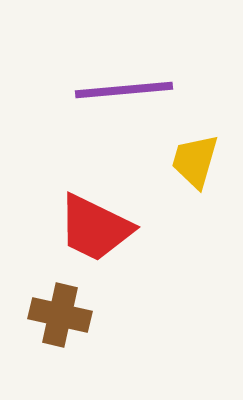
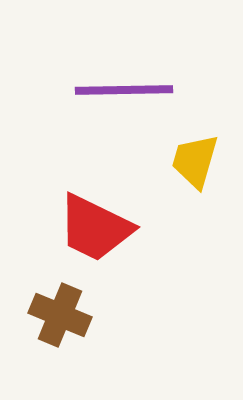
purple line: rotated 4 degrees clockwise
brown cross: rotated 10 degrees clockwise
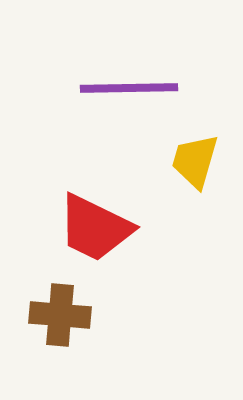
purple line: moved 5 px right, 2 px up
brown cross: rotated 18 degrees counterclockwise
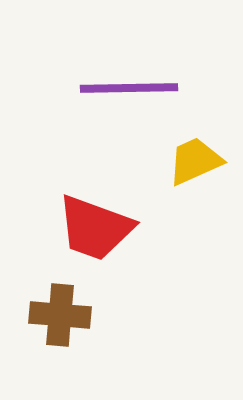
yellow trapezoid: rotated 50 degrees clockwise
red trapezoid: rotated 6 degrees counterclockwise
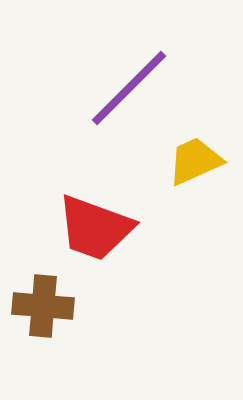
purple line: rotated 44 degrees counterclockwise
brown cross: moved 17 px left, 9 px up
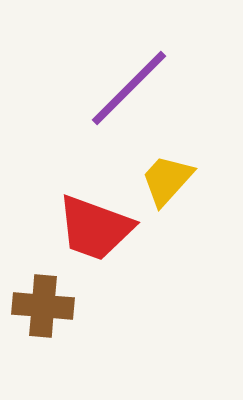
yellow trapezoid: moved 28 px left, 19 px down; rotated 24 degrees counterclockwise
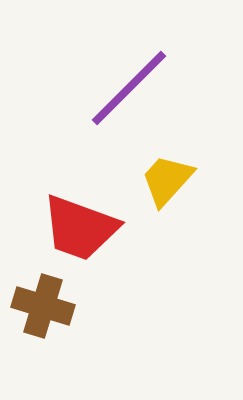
red trapezoid: moved 15 px left
brown cross: rotated 12 degrees clockwise
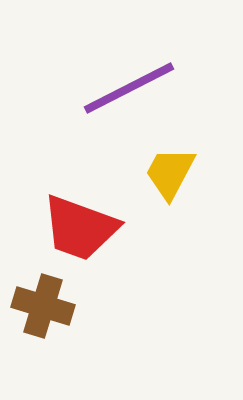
purple line: rotated 18 degrees clockwise
yellow trapezoid: moved 3 px right, 7 px up; rotated 14 degrees counterclockwise
